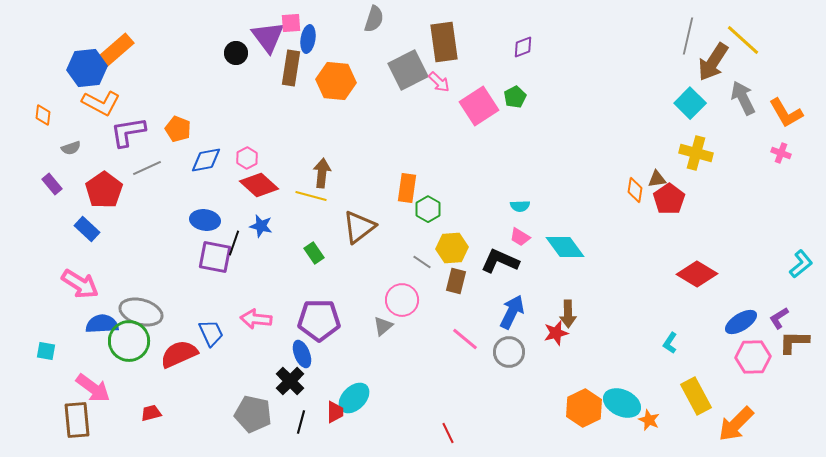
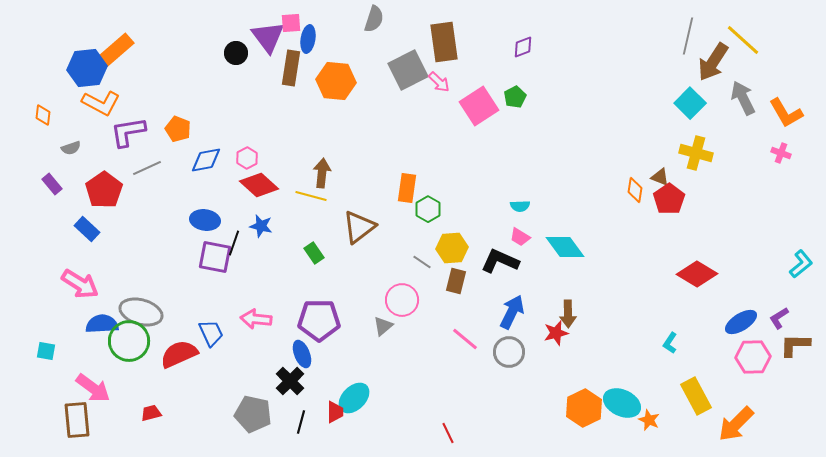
brown triangle at (657, 179): moved 3 px right, 2 px up; rotated 30 degrees clockwise
brown L-shape at (794, 342): moved 1 px right, 3 px down
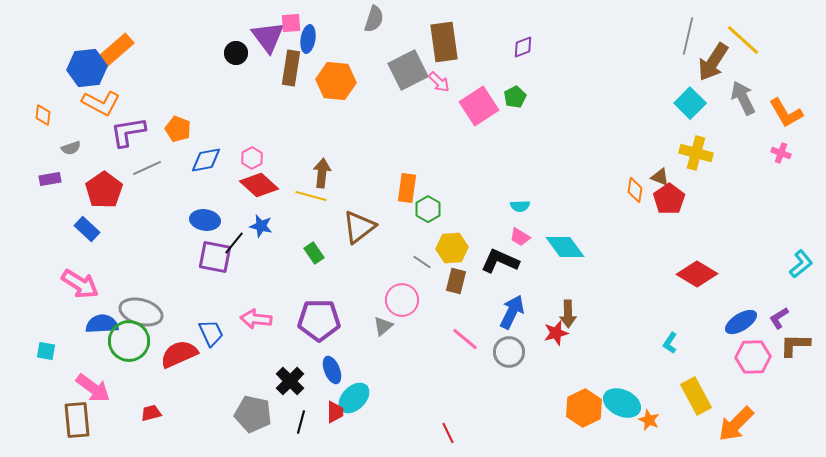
pink hexagon at (247, 158): moved 5 px right
purple rectangle at (52, 184): moved 2 px left, 5 px up; rotated 60 degrees counterclockwise
black line at (234, 243): rotated 20 degrees clockwise
blue ellipse at (302, 354): moved 30 px right, 16 px down
